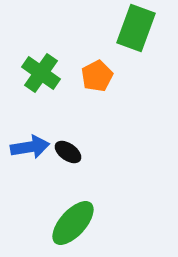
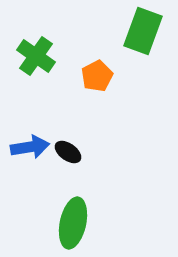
green rectangle: moved 7 px right, 3 px down
green cross: moved 5 px left, 17 px up
green ellipse: rotated 30 degrees counterclockwise
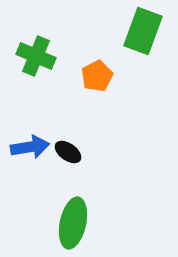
green cross: rotated 12 degrees counterclockwise
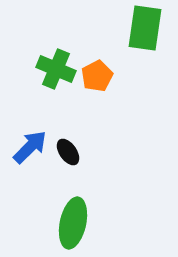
green rectangle: moved 2 px right, 3 px up; rotated 12 degrees counterclockwise
green cross: moved 20 px right, 13 px down
blue arrow: rotated 36 degrees counterclockwise
black ellipse: rotated 20 degrees clockwise
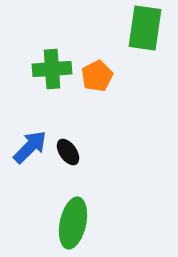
green cross: moved 4 px left; rotated 27 degrees counterclockwise
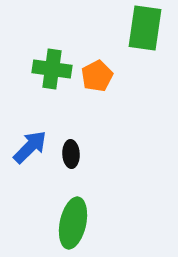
green cross: rotated 12 degrees clockwise
black ellipse: moved 3 px right, 2 px down; rotated 32 degrees clockwise
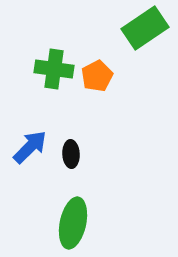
green rectangle: rotated 48 degrees clockwise
green cross: moved 2 px right
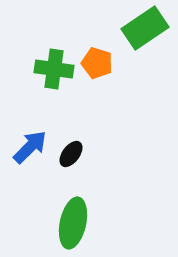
orange pentagon: moved 13 px up; rotated 28 degrees counterclockwise
black ellipse: rotated 40 degrees clockwise
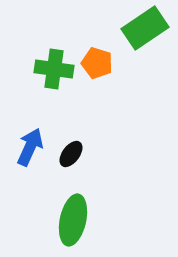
blue arrow: rotated 21 degrees counterclockwise
green ellipse: moved 3 px up
